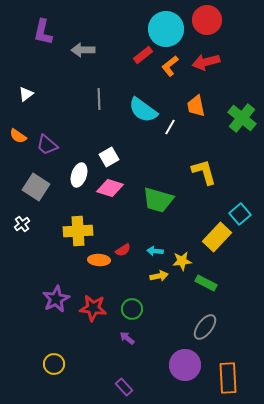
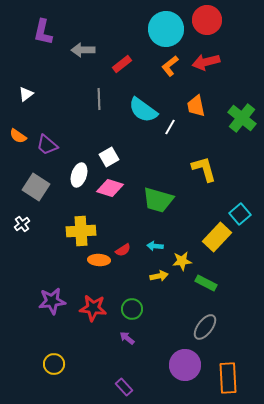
red rectangle: moved 21 px left, 9 px down
yellow L-shape: moved 3 px up
yellow cross: moved 3 px right
cyan arrow: moved 5 px up
purple star: moved 4 px left, 2 px down; rotated 20 degrees clockwise
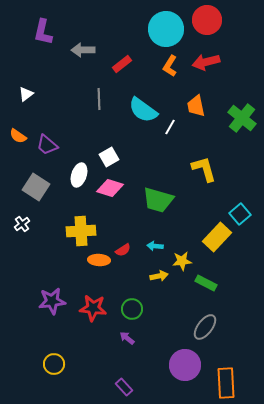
orange L-shape: rotated 20 degrees counterclockwise
orange rectangle: moved 2 px left, 5 px down
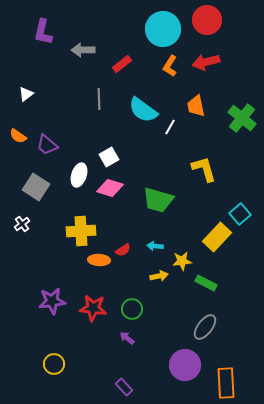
cyan circle: moved 3 px left
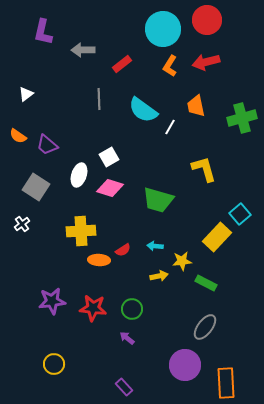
green cross: rotated 36 degrees clockwise
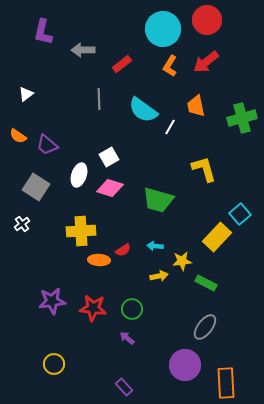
red arrow: rotated 24 degrees counterclockwise
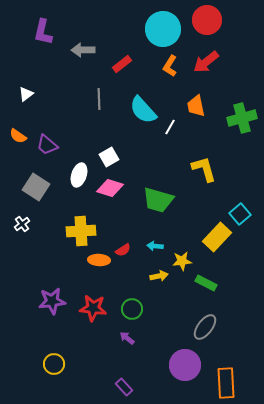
cyan semicircle: rotated 12 degrees clockwise
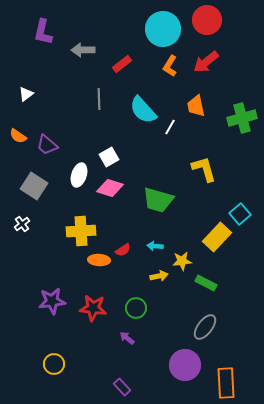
gray square: moved 2 px left, 1 px up
green circle: moved 4 px right, 1 px up
purple rectangle: moved 2 px left
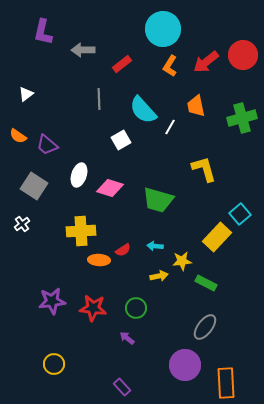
red circle: moved 36 px right, 35 px down
white square: moved 12 px right, 17 px up
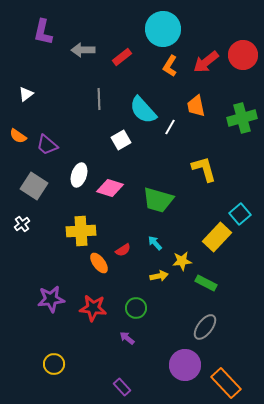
red rectangle: moved 7 px up
cyan arrow: moved 3 px up; rotated 42 degrees clockwise
orange ellipse: moved 3 px down; rotated 50 degrees clockwise
purple star: moved 1 px left, 2 px up
orange rectangle: rotated 40 degrees counterclockwise
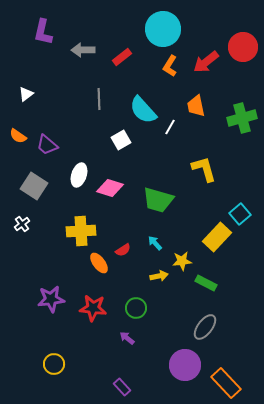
red circle: moved 8 px up
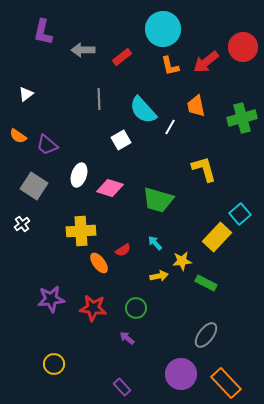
orange L-shape: rotated 45 degrees counterclockwise
gray ellipse: moved 1 px right, 8 px down
purple circle: moved 4 px left, 9 px down
